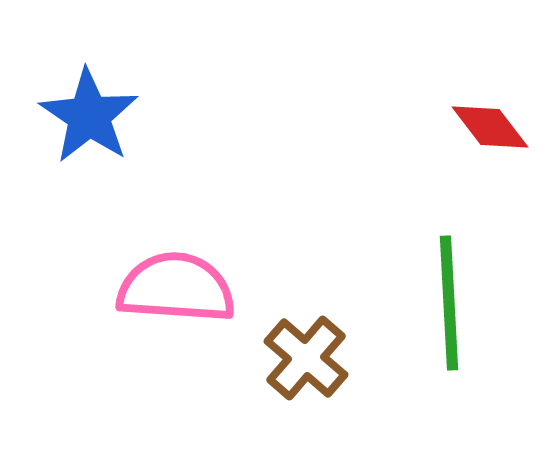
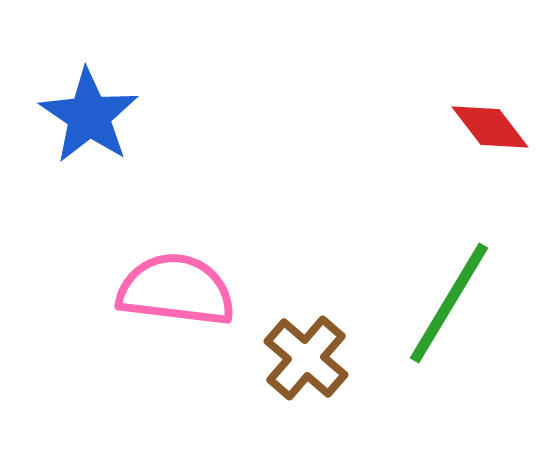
pink semicircle: moved 2 px down; rotated 3 degrees clockwise
green line: rotated 34 degrees clockwise
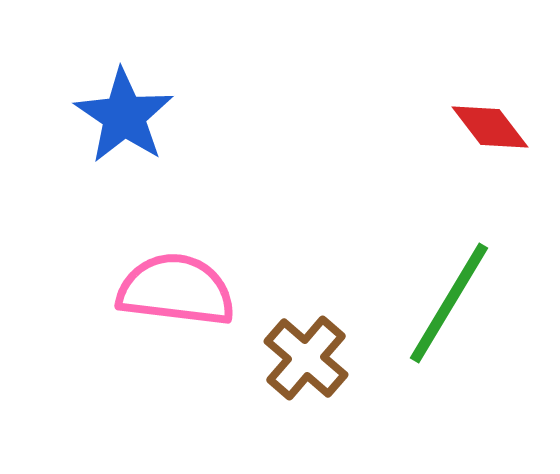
blue star: moved 35 px right
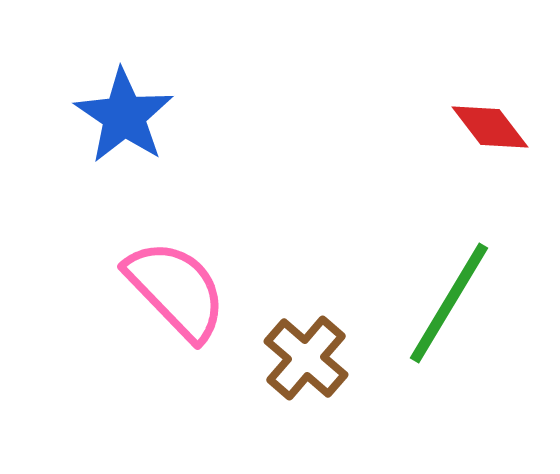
pink semicircle: rotated 39 degrees clockwise
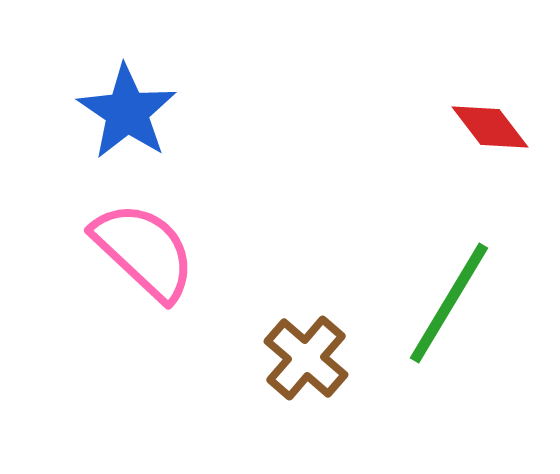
blue star: moved 3 px right, 4 px up
pink semicircle: moved 32 px left, 39 px up; rotated 3 degrees counterclockwise
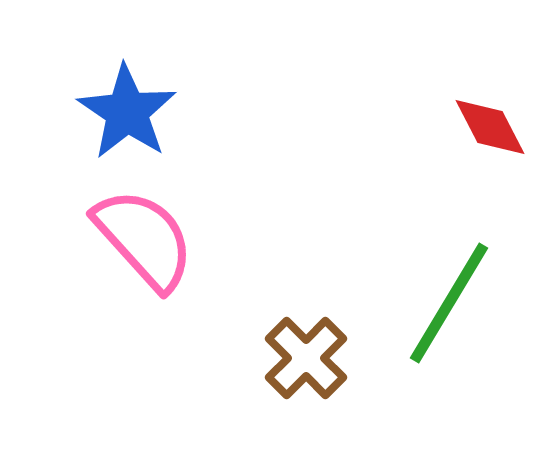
red diamond: rotated 10 degrees clockwise
pink semicircle: moved 12 px up; rotated 5 degrees clockwise
brown cross: rotated 4 degrees clockwise
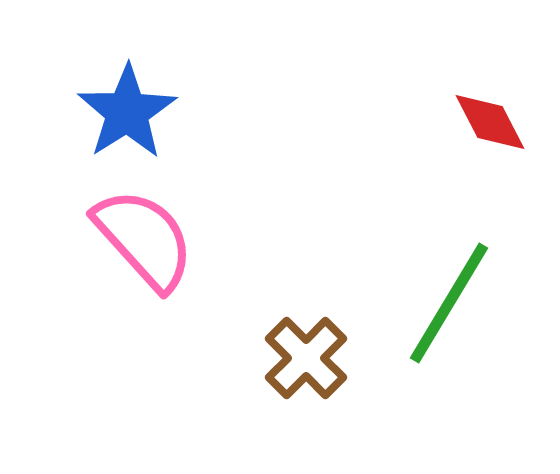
blue star: rotated 6 degrees clockwise
red diamond: moved 5 px up
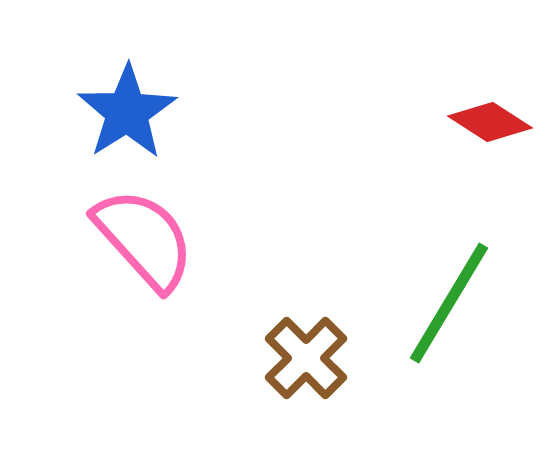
red diamond: rotated 30 degrees counterclockwise
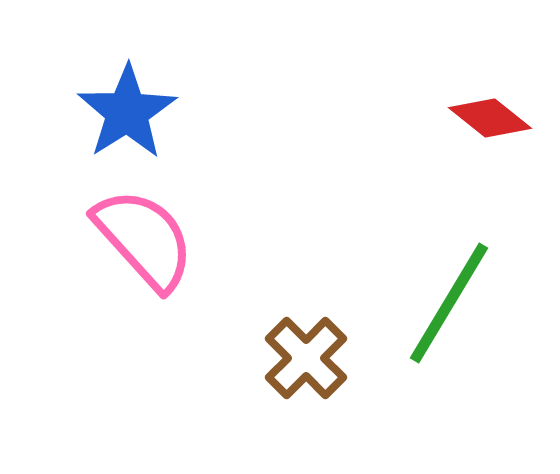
red diamond: moved 4 px up; rotated 6 degrees clockwise
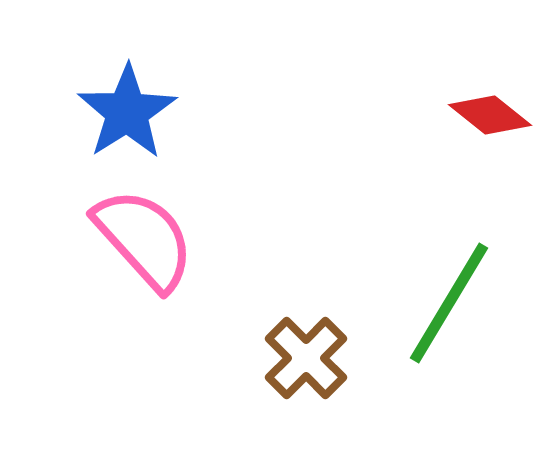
red diamond: moved 3 px up
